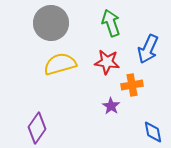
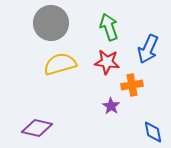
green arrow: moved 2 px left, 4 px down
purple diamond: rotated 68 degrees clockwise
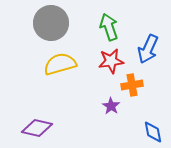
red star: moved 4 px right, 1 px up; rotated 15 degrees counterclockwise
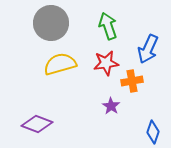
green arrow: moved 1 px left, 1 px up
red star: moved 5 px left, 2 px down
orange cross: moved 4 px up
purple diamond: moved 4 px up; rotated 8 degrees clockwise
blue diamond: rotated 30 degrees clockwise
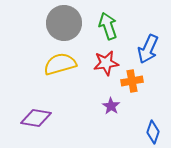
gray circle: moved 13 px right
purple diamond: moved 1 px left, 6 px up; rotated 12 degrees counterclockwise
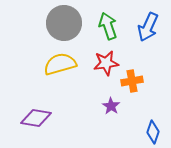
blue arrow: moved 22 px up
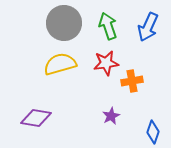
purple star: moved 10 px down; rotated 12 degrees clockwise
